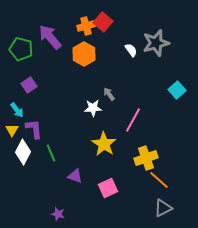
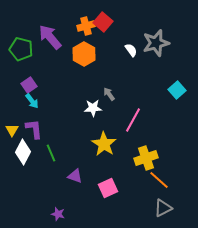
cyan arrow: moved 15 px right, 9 px up
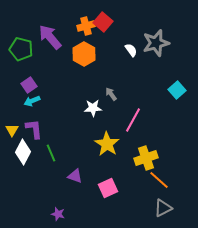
gray arrow: moved 2 px right
cyan arrow: rotated 105 degrees clockwise
yellow star: moved 3 px right
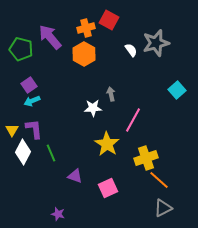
red square: moved 6 px right, 2 px up; rotated 12 degrees counterclockwise
orange cross: moved 2 px down
gray arrow: rotated 24 degrees clockwise
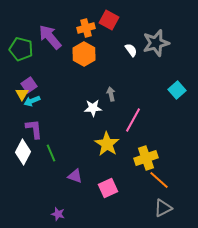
yellow triangle: moved 10 px right, 36 px up
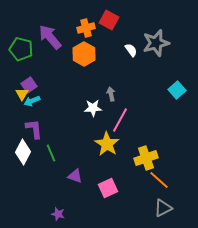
pink line: moved 13 px left
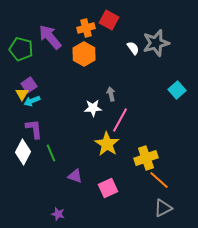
white semicircle: moved 2 px right, 2 px up
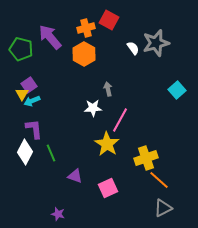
gray arrow: moved 3 px left, 5 px up
white diamond: moved 2 px right
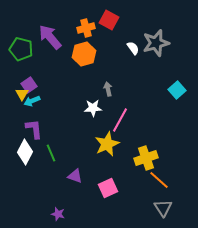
orange hexagon: rotated 15 degrees clockwise
yellow star: rotated 15 degrees clockwise
gray triangle: rotated 36 degrees counterclockwise
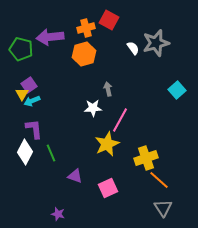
purple arrow: rotated 56 degrees counterclockwise
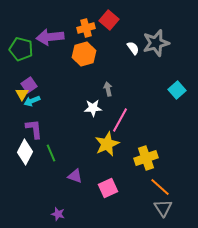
red square: rotated 12 degrees clockwise
orange line: moved 1 px right, 7 px down
